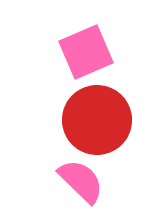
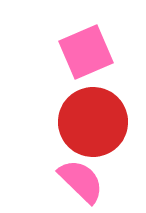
red circle: moved 4 px left, 2 px down
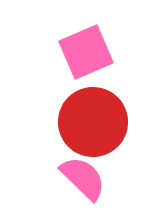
pink semicircle: moved 2 px right, 3 px up
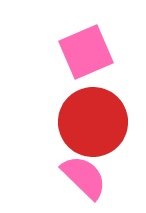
pink semicircle: moved 1 px right, 1 px up
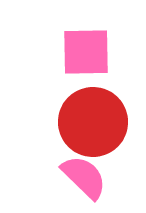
pink square: rotated 22 degrees clockwise
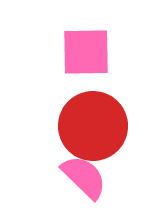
red circle: moved 4 px down
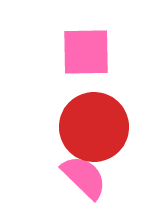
red circle: moved 1 px right, 1 px down
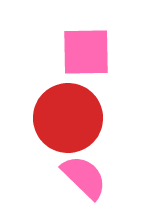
red circle: moved 26 px left, 9 px up
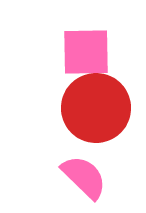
red circle: moved 28 px right, 10 px up
